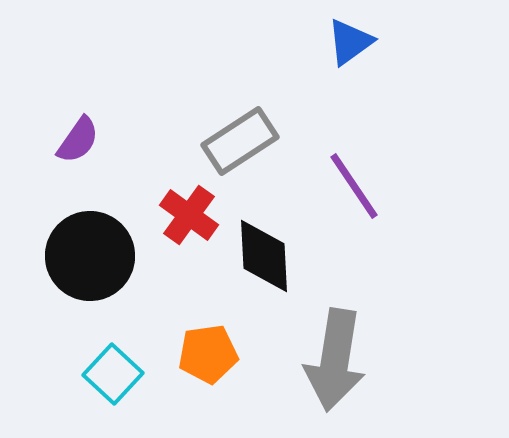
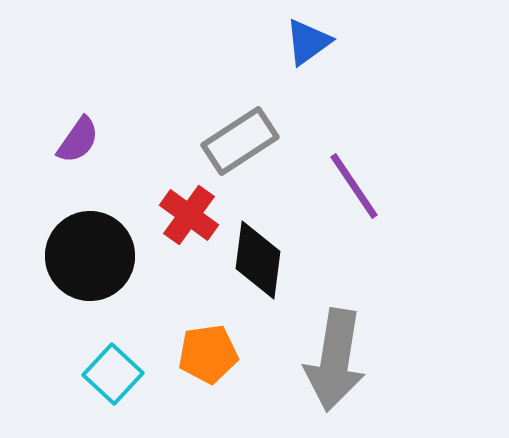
blue triangle: moved 42 px left
black diamond: moved 6 px left, 4 px down; rotated 10 degrees clockwise
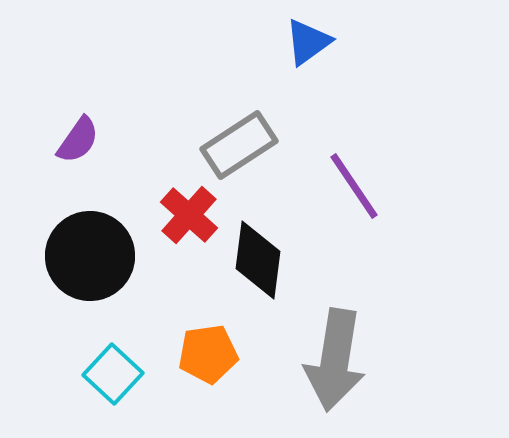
gray rectangle: moved 1 px left, 4 px down
red cross: rotated 6 degrees clockwise
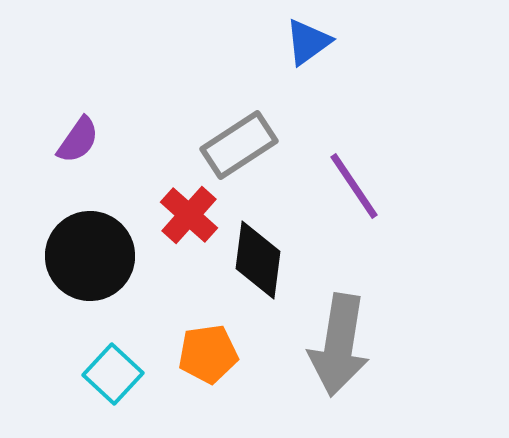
gray arrow: moved 4 px right, 15 px up
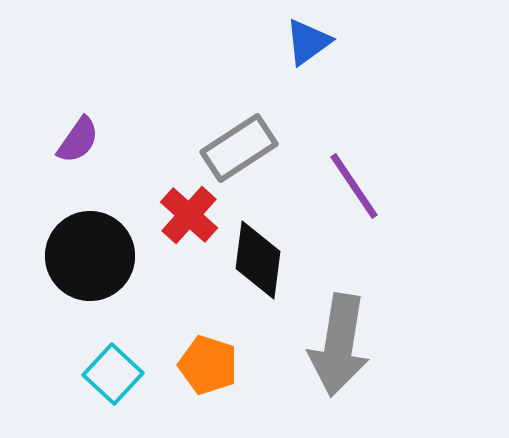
gray rectangle: moved 3 px down
orange pentagon: moved 11 px down; rotated 26 degrees clockwise
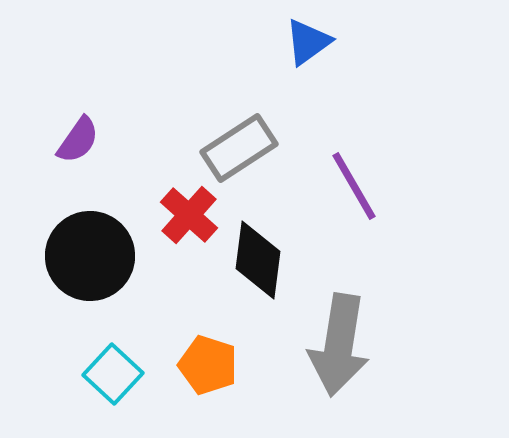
purple line: rotated 4 degrees clockwise
